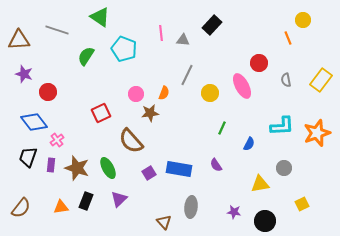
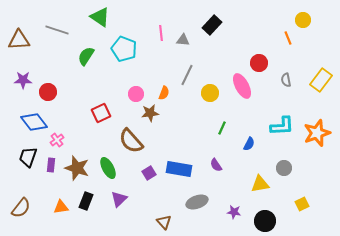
purple star at (24, 74): moved 1 px left, 6 px down; rotated 18 degrees counterclockwise
gray ellipse at (191, 207): moved 6 px right, 5 px up; rotated 65 degrees clockwise
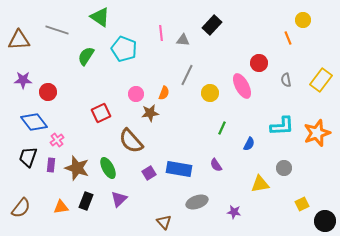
black circle at (265, 221): moved 60 px right
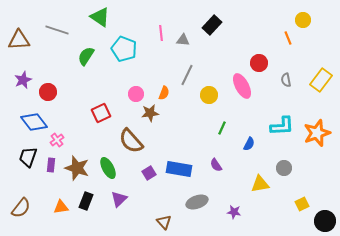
purple star at (23, 80): rotated 24 degrees counterclockwise
yellow circle at (210, 93): moved 1 px left, 2 px down
